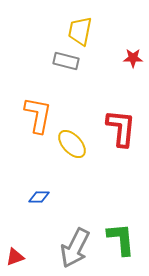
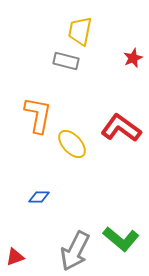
red star: rotated 24 degrees counterclockwise
red L-shape: rotated 60 degrees counterclockwise
green L-shape: rotated 135 degrees clockwise
gray arrow: moved 3 px down
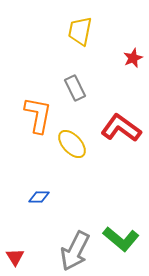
gray rectangle: moved 9 px right, 27 px down; rotated 50 degrees clockwise
red triangle: rotated 42 degrees counterclockwise
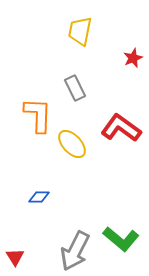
orange L-shape: rotated 9 degrees counterclockwise
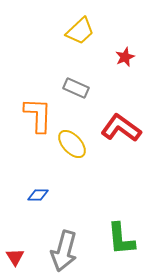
yellow trapezoid: rotated 144 degrees counterclockwise
red star: moved 8 px left, 1 px up
gray rectangle: moved 1 px right; rotated 40 degrees counterclockwise
blue diamond: moved 1 px left, 2 px up
green L-shape: rotated 45 degrees clockwise
gray arrow: moved 11 px left; rotated 12 degrees counterclockwise
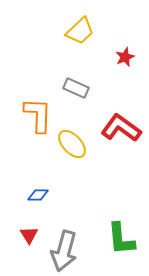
red triangle: moved 14 px right, 22 px up
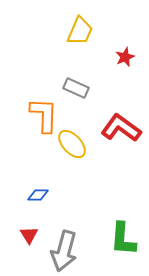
yellow trapezoid: rotated 24 degrees counterclockwise
orange L-shape: moved 6 px right
green L-shape: moved 2 px right; rotated 9 degrees clockwise
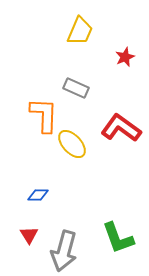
green L-shape: moved 5 px left, 1 px up; rotated 24 degrees counterclockwise
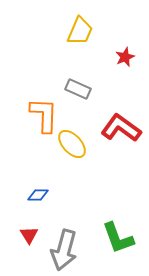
gray rectangle: moved 2 px right, 1 px down
gray arrow: moved 1 px up
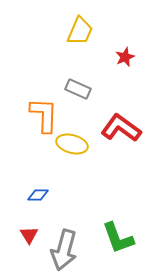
yellow ellipse: rotated 32 degrees counterclockwise
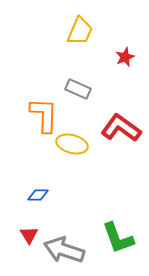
gray arrow: rotated 93 degrees clockwise
